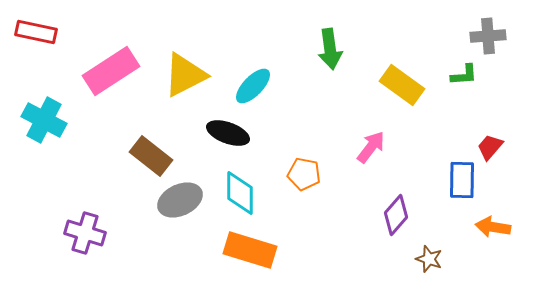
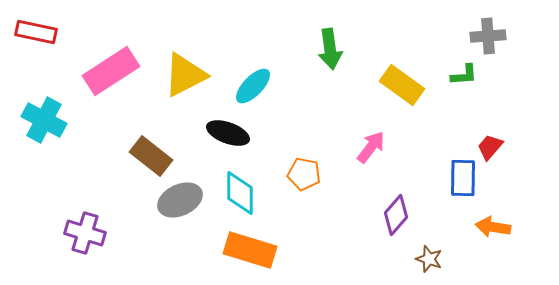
blue rectangle: moved 1 px right, 2 px up
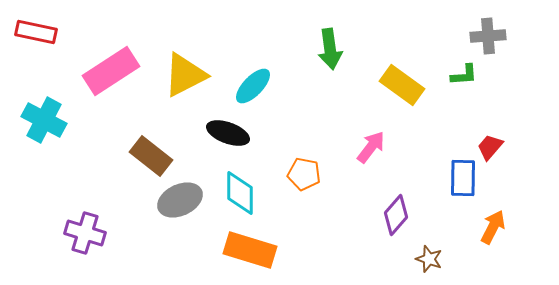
orange arrow: rotated 108 degrees clockwise
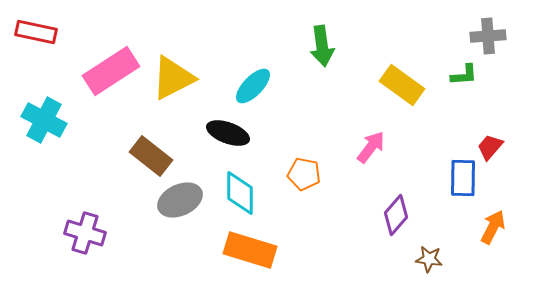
green arrow: moved 8 px left, 3 px up
yellow triangle: moved 12 px left, 3 px down
brown star: rotated 12 degrees counterclockwise
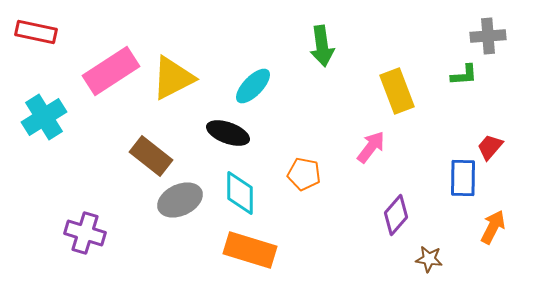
yellow rectangle: moved 5 px left, 6 px down; rotated 33 degrees clockwise
cyan cross: moved 3 px up; rotated 30 degrees clockwise
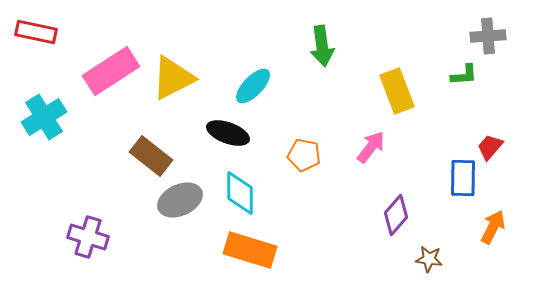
orange pentagon: moved 19 px up
purple cross: moved 3 px right, 4 px down
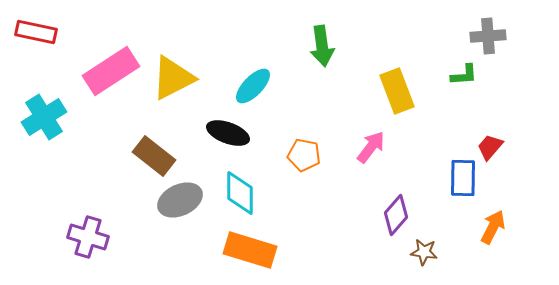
brown rectangle: moved 3 px right
brown star: moved 5 px left, 7 px up
